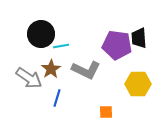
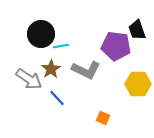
black trapezoid: moved 2 px left, 8 px up; rotated 15 degrees counterclockwise
purple pentagon: moved 1 px left, 1 px down
gray arrow: moved 1 px down
blue line: rotated 60 degrees counterclockwise
orange square: moved 3 px left, 6 px down; rotated 24 degrees clockwise
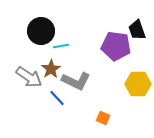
black circle: moved 3 px up
gray L-shape: moved 10 px left, 11 px down
gray arrow: moved 2 px up
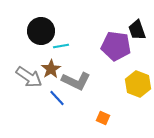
yellow hexagon: rotated 20 degrees clockwise
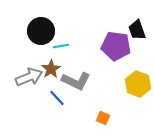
gray arrow: rotated 56 degrees counterclockwise
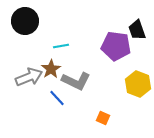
black circle: moved 16 px left, 10 px up
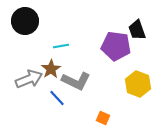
gray arrow: moved 2 px down
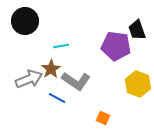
gray L-shape: rotated 8 degrees clockwise
blue line: rotated 18 degrees counterclockwise
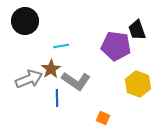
blue line: rotated 60 degrees clockwise
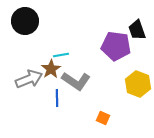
cyan line: moved 9 px down
